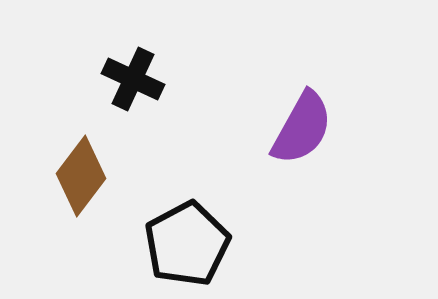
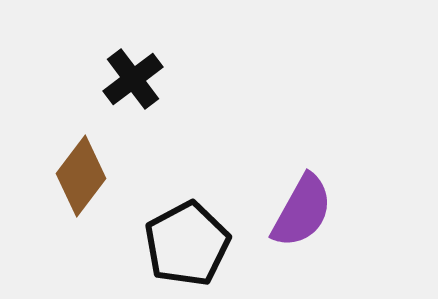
black cross: rotated 28 degrees clockwise
purple semicircle: moved 83 px down
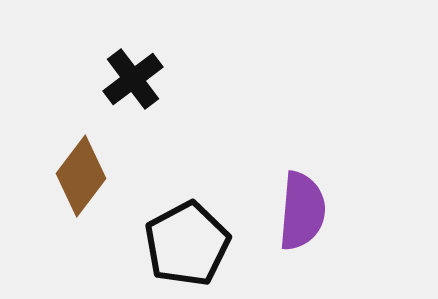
purple semicircle: rotated 24 degrees counterclockwise
